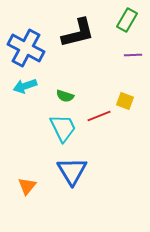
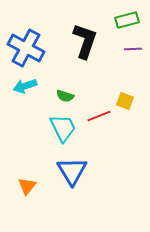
green rectangle: rotated 45 degrees clockwise
black L-shape: moved 7 px right, 8 px down; rotated 57 degrees counterclockwise
purple line: moved 6 px up
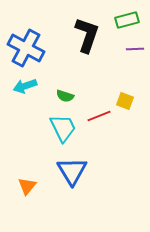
black L-shape: moved 2 px right, 6 px up
purple line: moved 2 px right
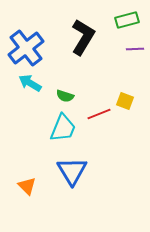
black L-shape: moved 4 px left, 2 px down; rotated 12 degrees clockwise
blue cross: rotated 24 degrees clockwise
cyan arrow: moved 5 px right, 3 px up; rotated 50 degrees clockwise
red line: moved 2 px up
cyan trapezoid: rotated 48 degrees clockwise
orange triangle: rotated 24 degrees counterclockwise
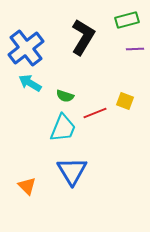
red line: moved 4 px left, 1 px up
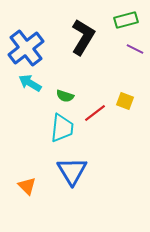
green rectangle: moved 1 px left
purple line: rotated 30 degrees clockwise
red line: rotated 15 degrees counterclockwise
cyan trapezoid: moved 1 px left; rotated 16 degrees counterclockwise
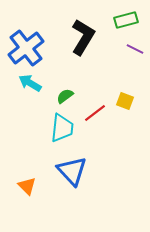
green semicircle: rotated 126 degrees clockwise
blue triangle: rotated 12 degrees counterclockwise
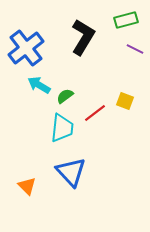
cyan arrow: moved 9 px right, 2 px down
blue triangle: moved 1 px left, 1 px down
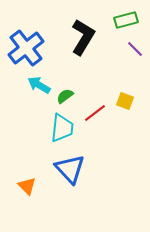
purple line: rotated 18 degrees clockwise
blue triangle: moved 1 px left, 3 px up
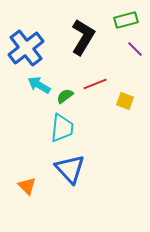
red line: moved 29 px up; rotated 15 degrees clockwise
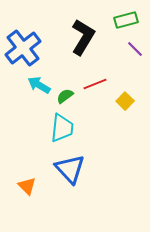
blue cross: moved 3 px left
yellow square: rotated 24 degrees clockwise
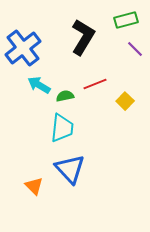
green semicircle: rotated 24 degrees clockwise
orange triangle: moved 7 px right
